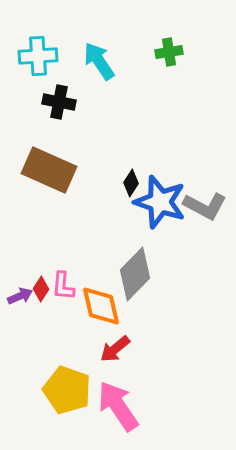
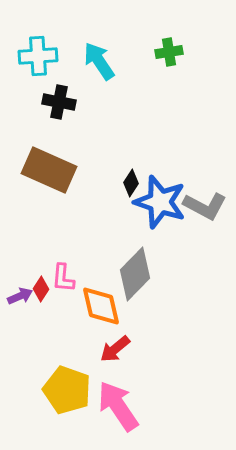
pink L-shape: moved 8 px up
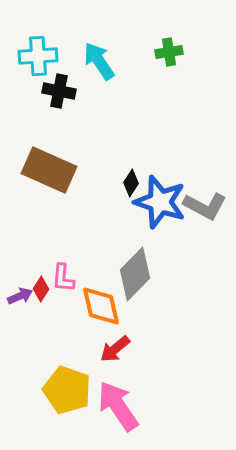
black cross: moved 11 px up
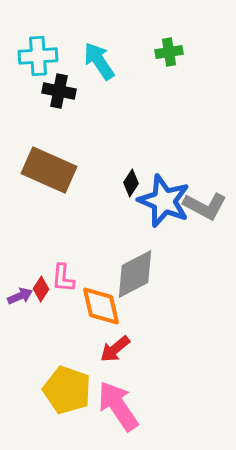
blue star: moved 4 px right, 1 px up; rotated 4 degrees clockwise
gray diamond: rotated 18 degrees clockwise
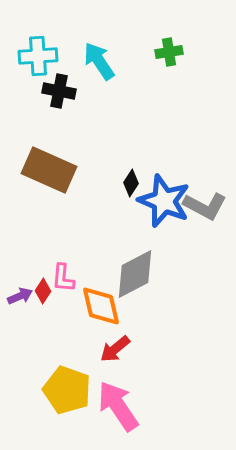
red diamond: moved 2 px right, 2 px down
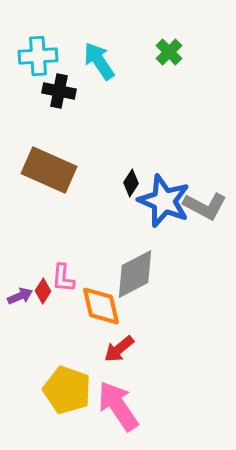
green cross: rotated 36 degrees counterclockwise
red arrow: moved 4 px right
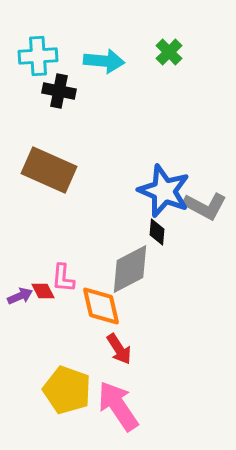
cyan arrow: moved 5 px right; rotated 129 degrees clockwise
black diamond: moved 26 px right, 49 px down; rotated 28 degrees counterclockwise
blue star: moved 10 px up
gray diamond: moved 5 px left, 5 px up
red diamond: rotated 60 degrees counterclockwise
red arrow: rotated 84 degrees counterclockwise
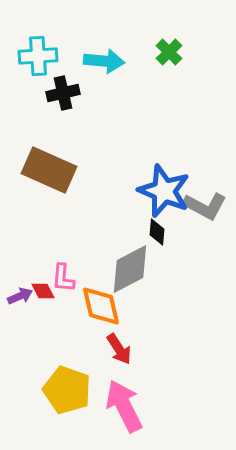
black cross: moved 4 px right, 2 px down; rotated 24 degrees counterclockwise
pink arrow: moved 6 px right; rotated 8 degrees clockwise
